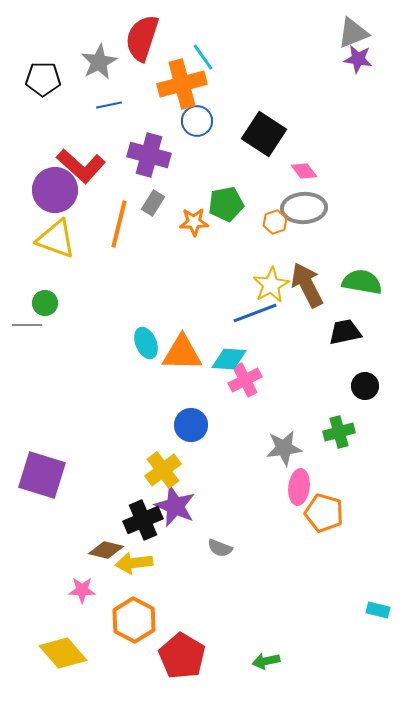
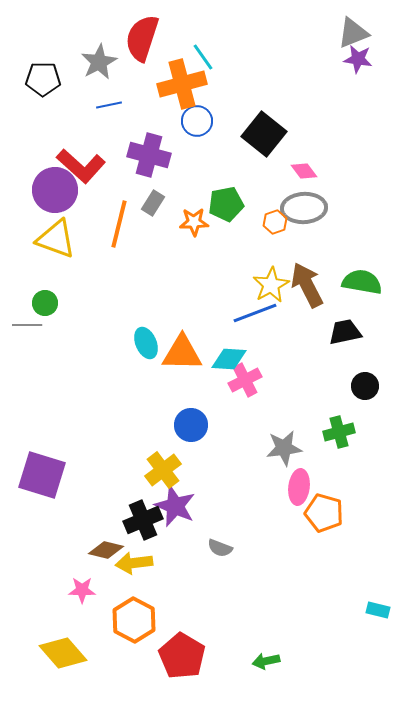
black square at (264, 134): rotated 6 degrees clockwise
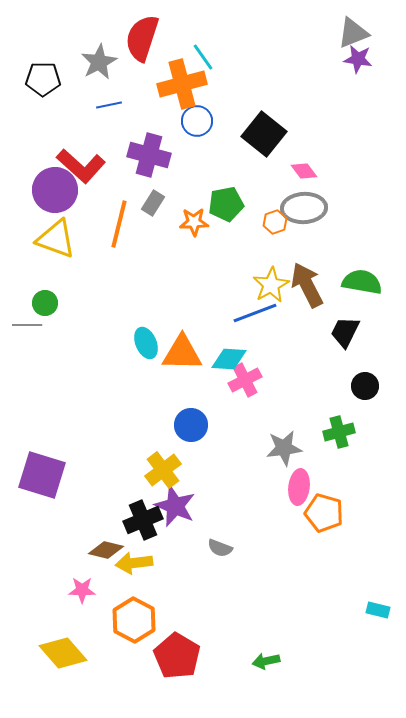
black trapezoid at (345, 332): rotated 52 degrees counterclockwise
red pentagon at (182, 656): moved 5 px left
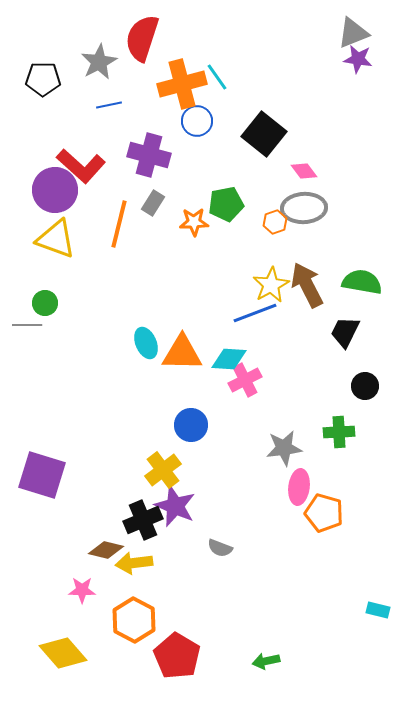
cyan line at (203, 57): moved 14 px right, 20 px down
green cross at (339, 432): rotated 12 degrees clockwise
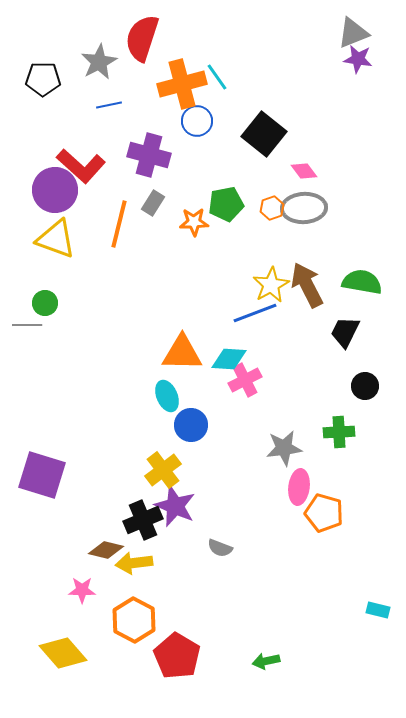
orange hexagon at (275, 222): moved 3 px left, 14 px up
cyan ellipse at (146, 343): moved 21 px right, 53 px down
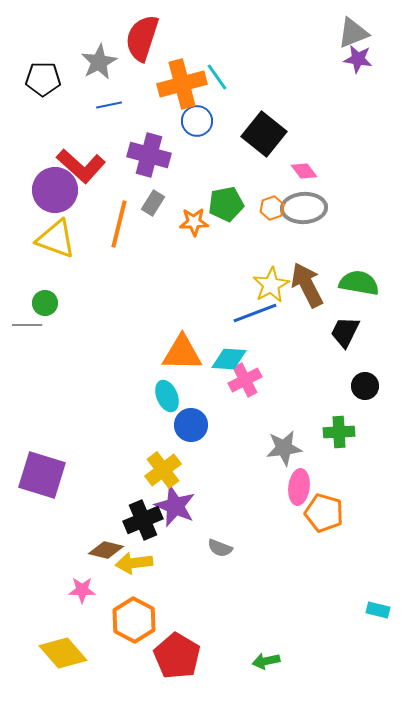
green semicircle at (362, 282): moved 3 px left, 1 px down
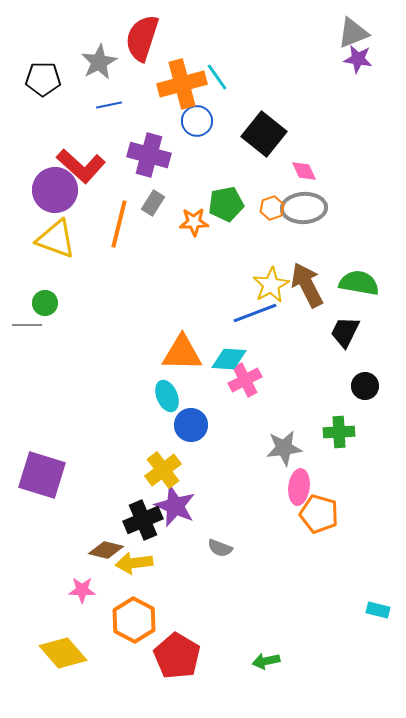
pink diamond at (304, 171): rotated 12 degrees clockwise
orange pentagon at (324, 513): moved 5 px left, 1 px down
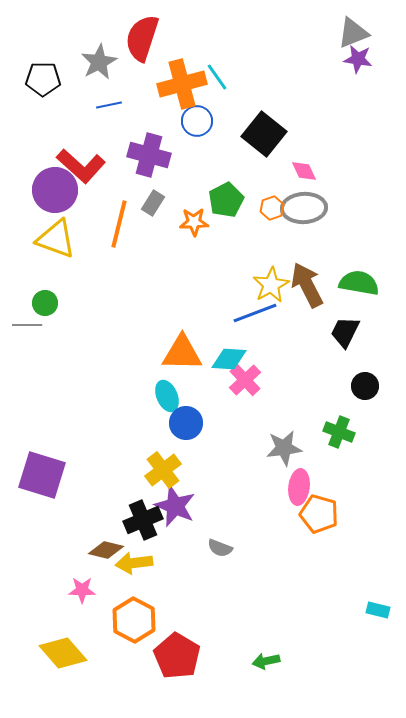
green pentagon at (226, 204): moved 4 px up; rotated 16 degrees counterclockwise
pink cross at (245, 380): rotated 16 degrees counterclockwise
blue circle at (191, 425): moved 5 px left, 2 px up
green cross at (339, 432): rotated 24 degrees clockwise
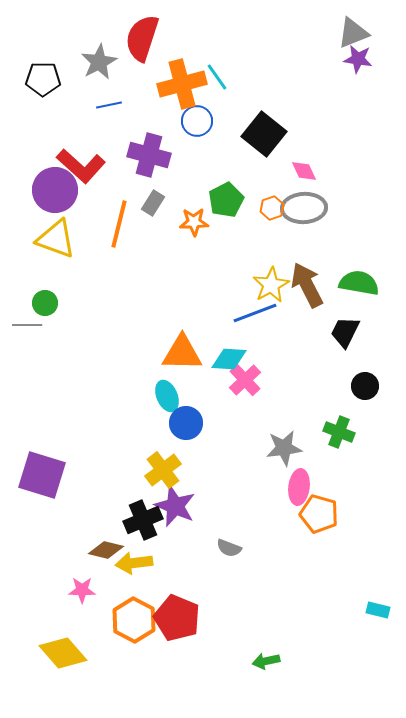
gray semicircle at (220, 548): moved 9 px right
red pentagon at (177, 656): moved 38 px up; rotated 9 degrees counterclockwise
